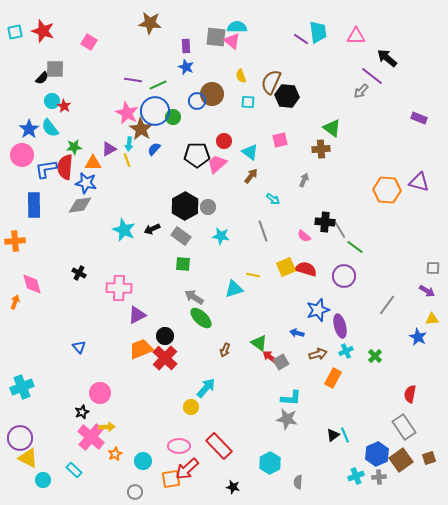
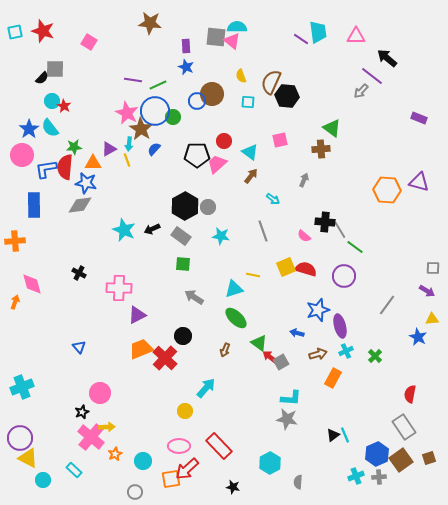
green ellipse at (201, 318): moved 35 px right
black circle at (165, 336): moved 18 px right
yellow circle at (191, 407): moved 6 px left, 4 px down
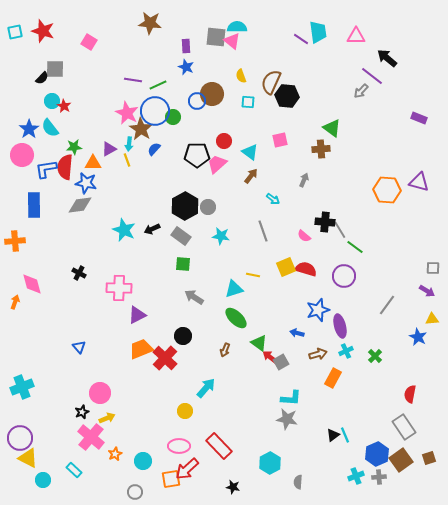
yellow arrow at (107, 427): moved 9 px up; rotated 21 degrees counterclockwise
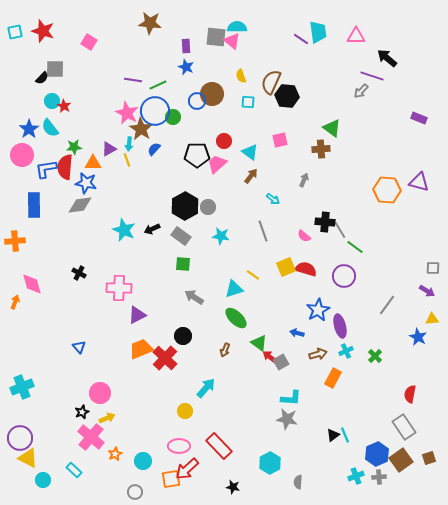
purple line at (372, 76): rotated 20 degrees counterclockwise
yellow line at (253, 275): rotated 24 degrees clockwise
blue star at (318, 310): rotated 10 degrees counterclockwise
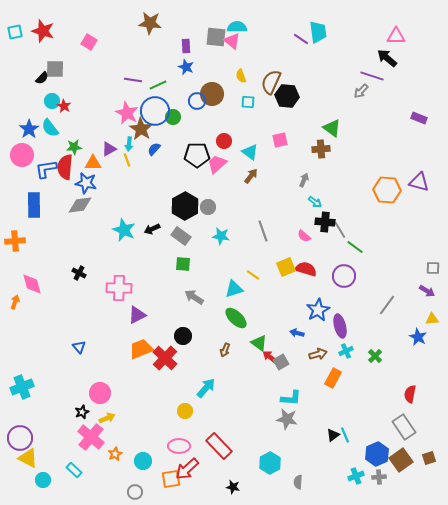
pink triangle at (356, 36): moved 40 px right
cyan arrow at (273, 199): moved 42 px right, 3 px down
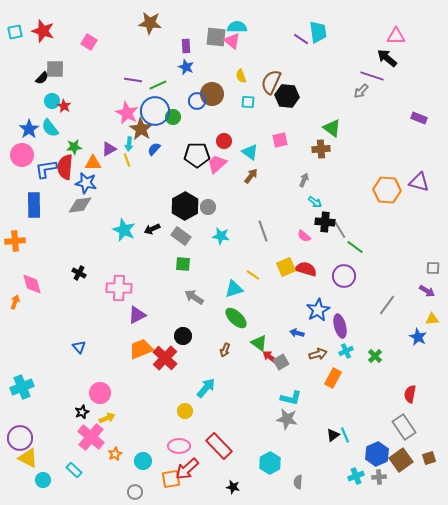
cyan L-shape at (291, 398): rotated 10 degrees clockwise
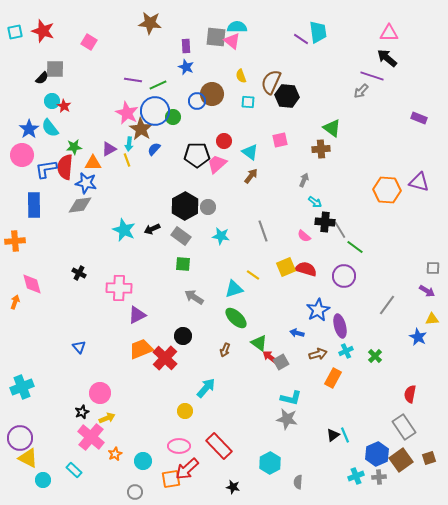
pink triangle at (396, 36): moved 7 px left, 3 px up
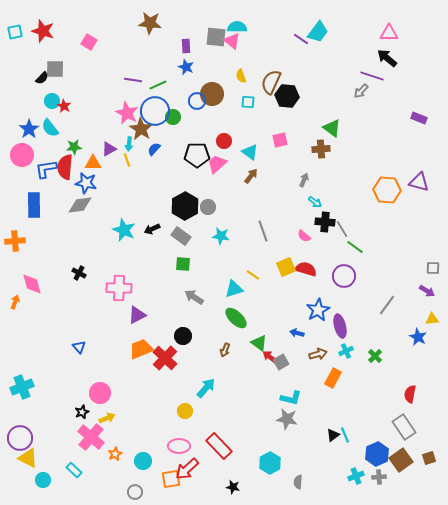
cyan trapezoid at (318, 32): rotated 45 degrees clockwise
gray line at (340, 230): moved 2 px right, 1 px up
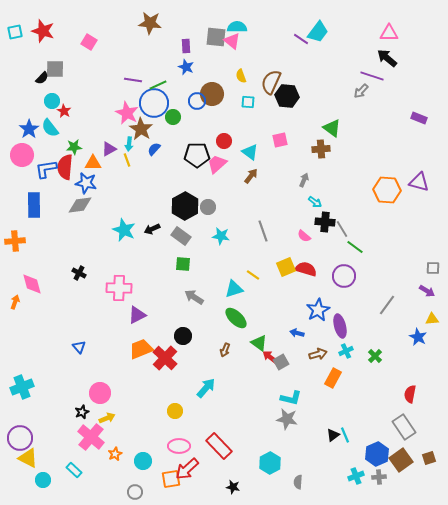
red star at (64, 106): moved 5 px down
blue circle at (155, 111): moved 1 px left, 8 px up
yellow circle at (185, 411): moved 10 px left
